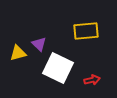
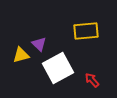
yellow triangle: moved 3 px right, 2 px down
white square: rotated 36 degrees clockwise
red arrow: rotated 119 degrees counterclockwise
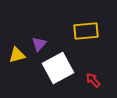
purple triangle: rotated 28 degrees clockwise
yellow triangle: moved 4 px left
red arrow: moved 1 px right
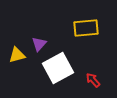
yellow rectangle: moved 3 px up
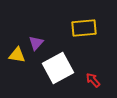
yellow rectangle: moved 2 px left
purple triangle: moved 3 px left, 1 px up
yellow triangle: rotated 24 degrees clockwise
